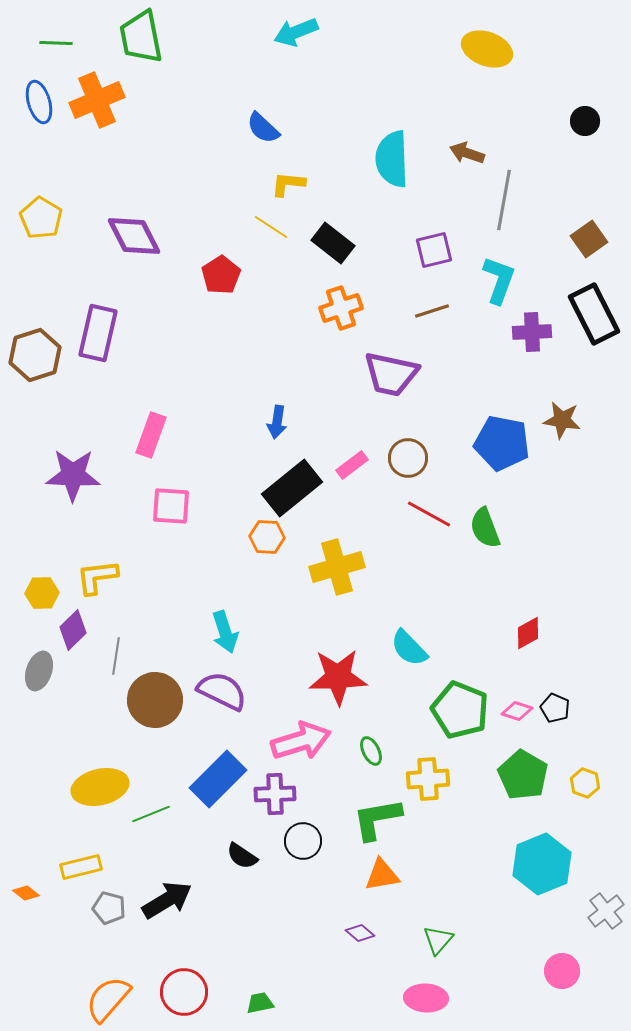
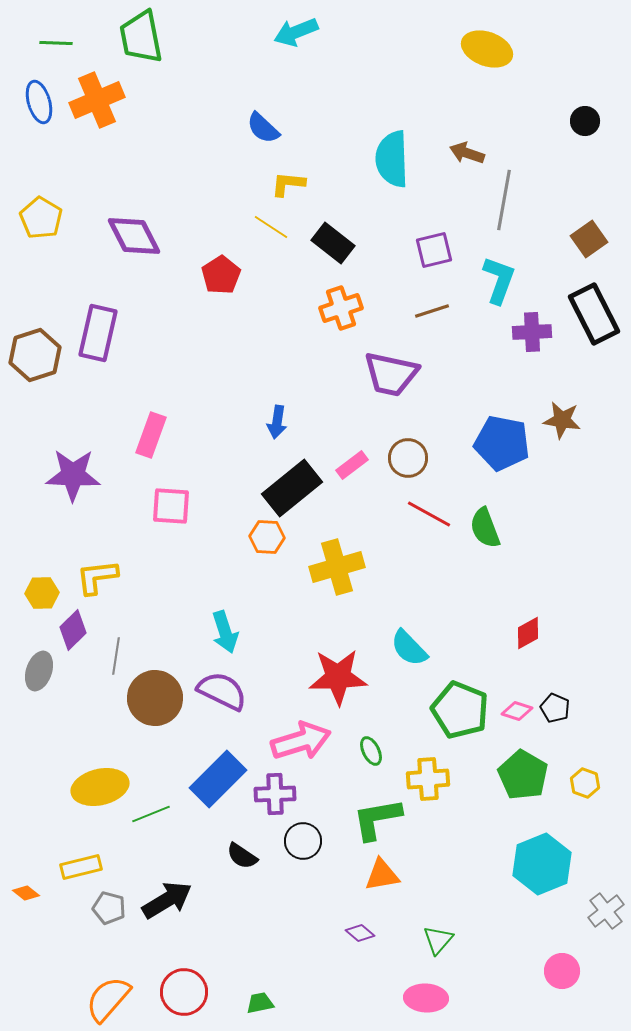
brown circle at (155, 700): moved 2 px up
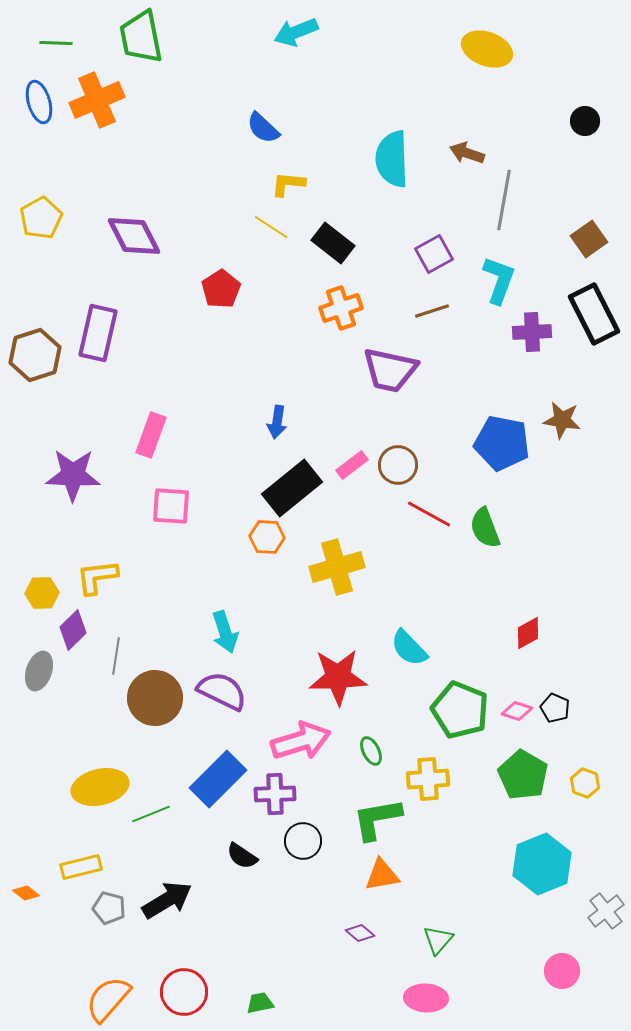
yellow pentagon at (41, 218): rotated 12 degrees clockwise
purple square at (434, 250): moved 4 px down; rotated 15 degrees counterclockwise
red pentagon at (221, 275): moved 14 px down
purple trapezoid at (391, 374): moved 1 px left, 4 px up
brown circle at (408, 458): moved 10 px left, 7 px down
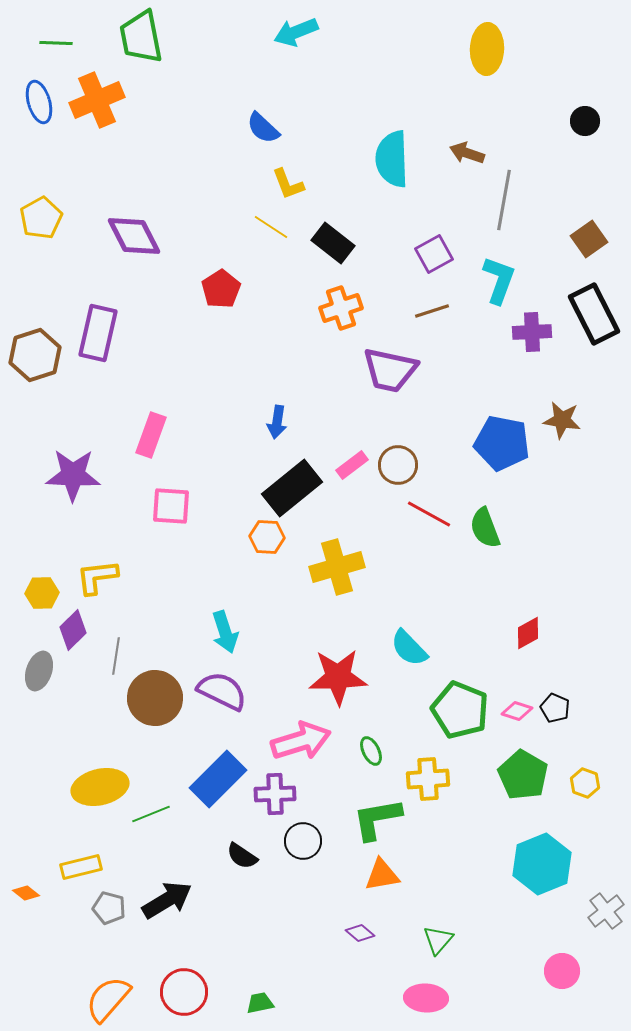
yellow ellipse at (487, 49): rotated 72 degrees clockwise
yellow L-shape at (288, 184): rotated 117 degrees counterclockwise
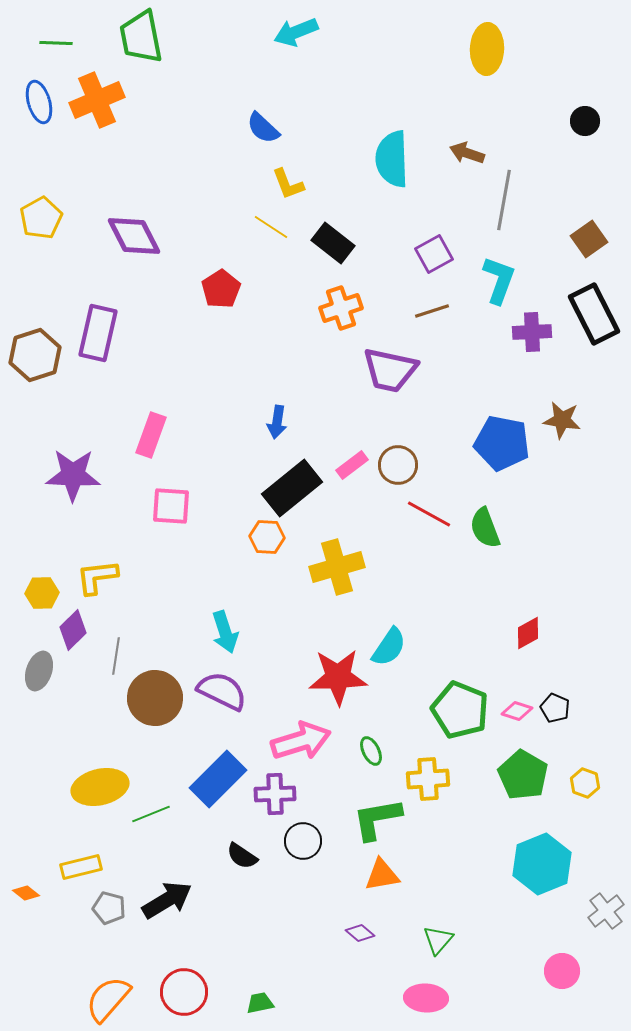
cyan semicircle at (409, 648): moved 20 px left, 1 px up; rotated 102 degrees counterclockwise
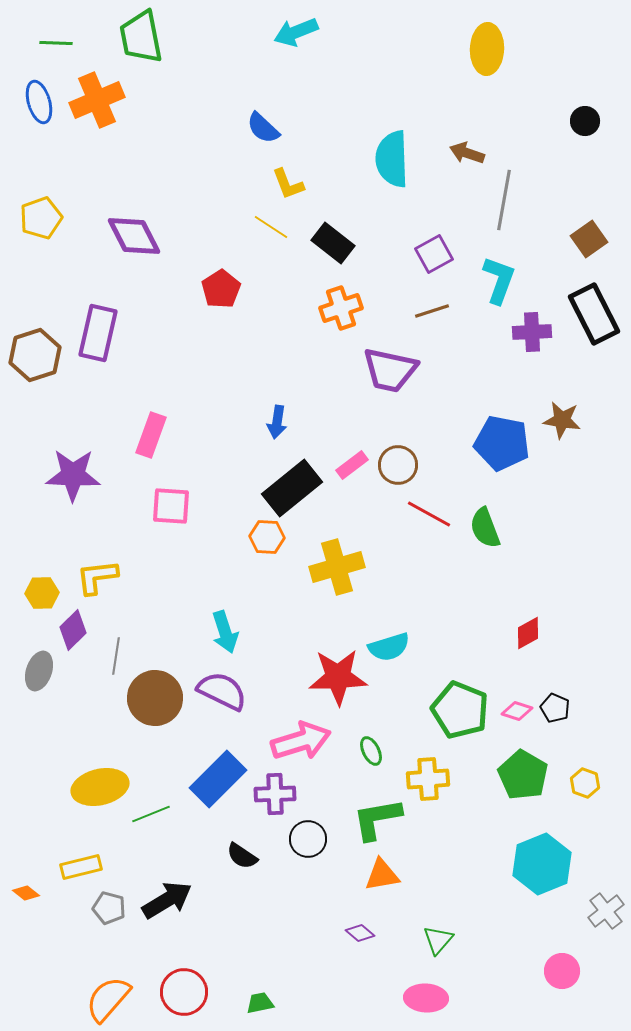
yellow pentagon at (41, 218): rotated 9 degrees clockwise
cyan semicircle at (389, 647): rotated 39 degrees clockwise
black circle at (303, 841): moved 5 px right, 2 px up
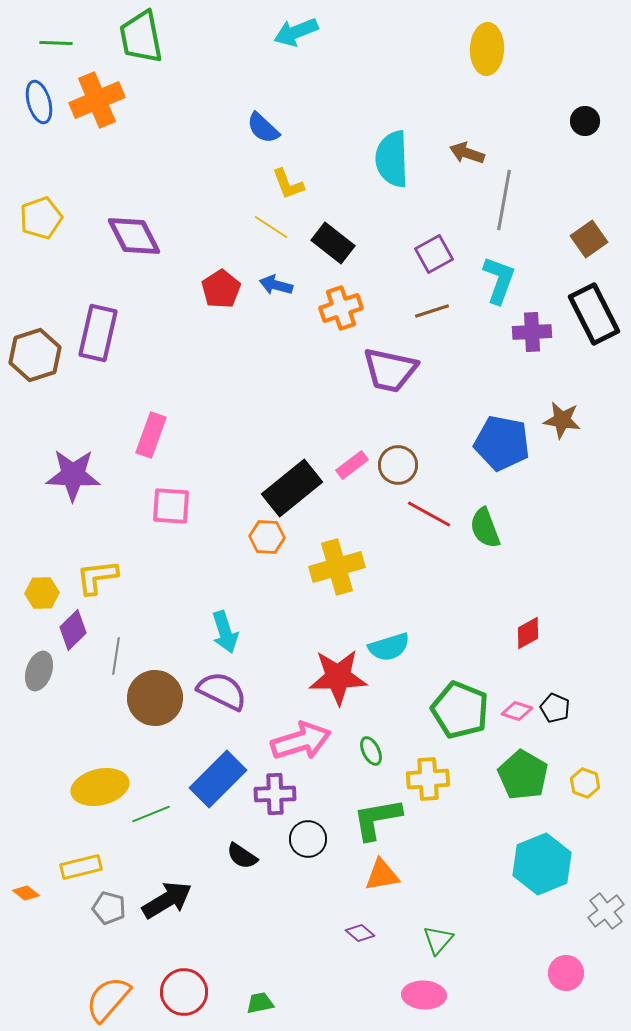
blue arrow at (277, 422): moved 1 px left, 137 px up; rotated 96 degrees clockwise
pink circle at (562, 971): moved 4 px right, 2 px down
pink ellipse at (426, 998): moved 2 px left, 3 px up
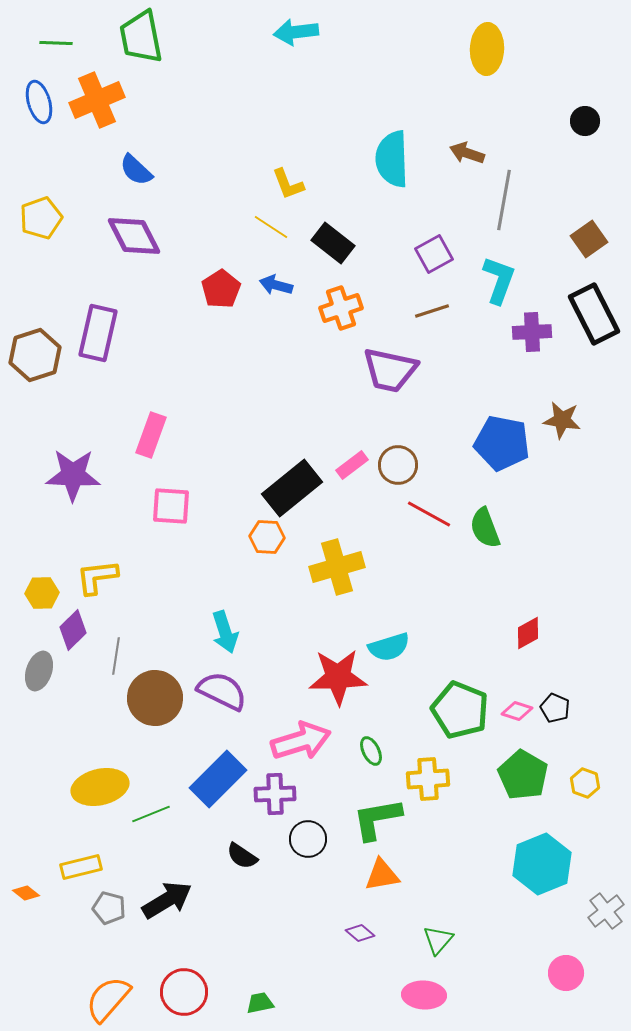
cyan arrow at (296, 32): rotated 15 degrees clockwise
blue semicircle at (263, 128): moved 127 px left, 42 px down
